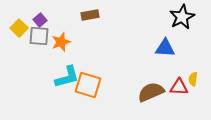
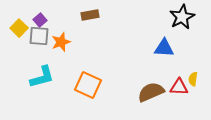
blue triangle: moved 1 px left
cyan L-shape: moved 25 px left
orange square: rotated 8 degrees clockwise
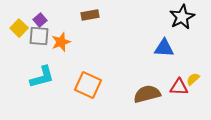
yellow semicircle: rotated 40 degrees clockwise
brown semicircle: moved 4 px left, 2 px down; rotated 8 degrees clockwise
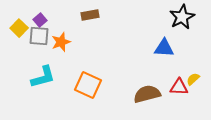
cyan L-shape: moved 1 px right
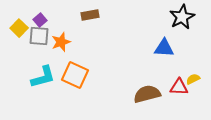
yellow semicircle: rotated 16 degrees clockwise
orange square: moved 13 px left, 10 px up
